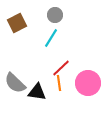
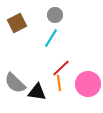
pink circle: moved 1 px down
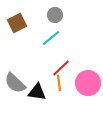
cyan line: rotated 18 degrees clockwise
pink circle: moved 1 px up
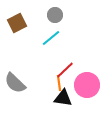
red line: moved 4 px right, 2 px down
pink circle: moved 1 px left, 2 px down
black triangle: moved 26 px right, 6 px down
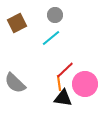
pink circle: moved 2 px left, 1 px up
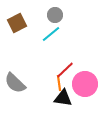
cyan line: moved 4 px up
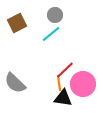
pink circle: moved 2 px left
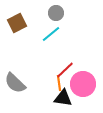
gray circle: moved 1 px right, 2 px up
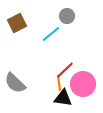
gray circle: moved 11 px right, 3 px down
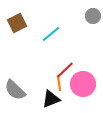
gray circle: moved 26 px right
gray semicircle: moved 7 px down
black triangle: moved 12 px left, 1 px down; rotated 30 degrees counterclockwise
